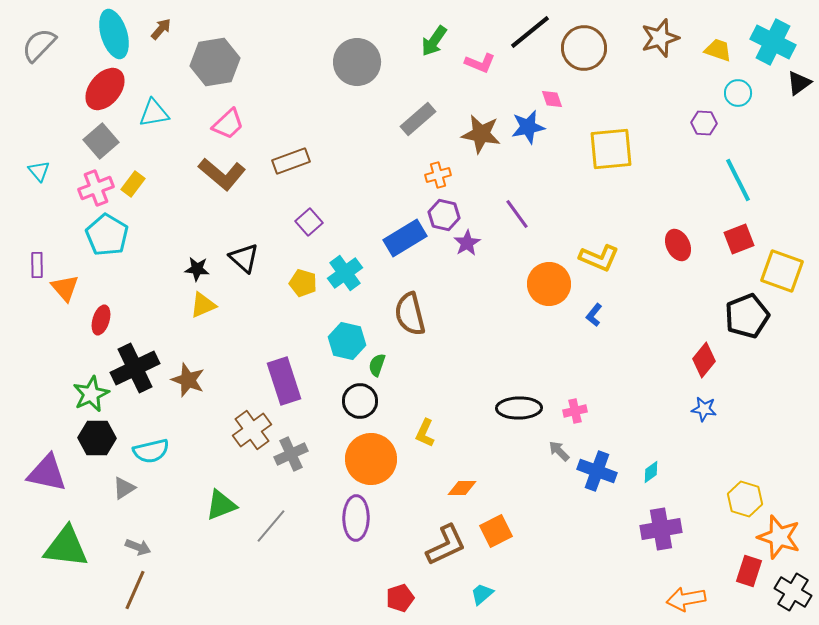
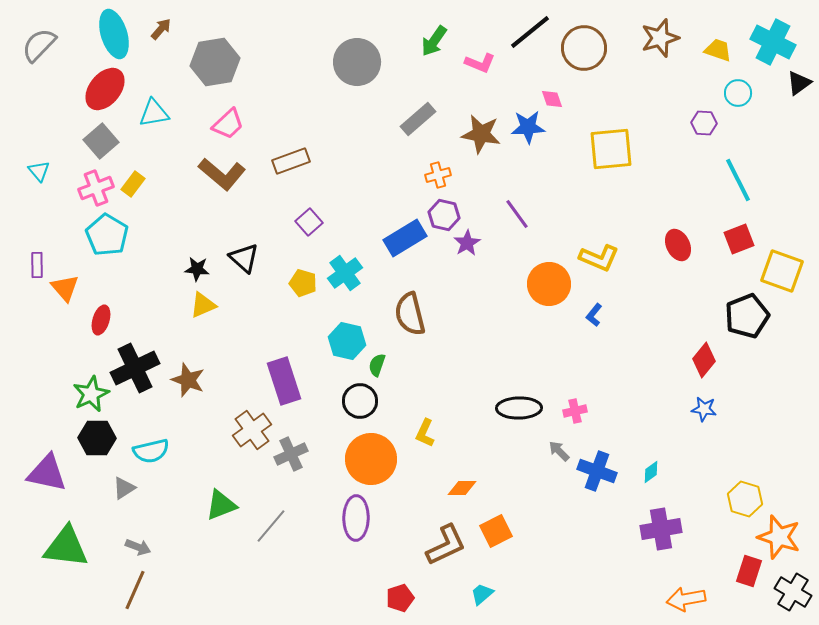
blue star at (528, 127): rotated 8 degrees clockwise
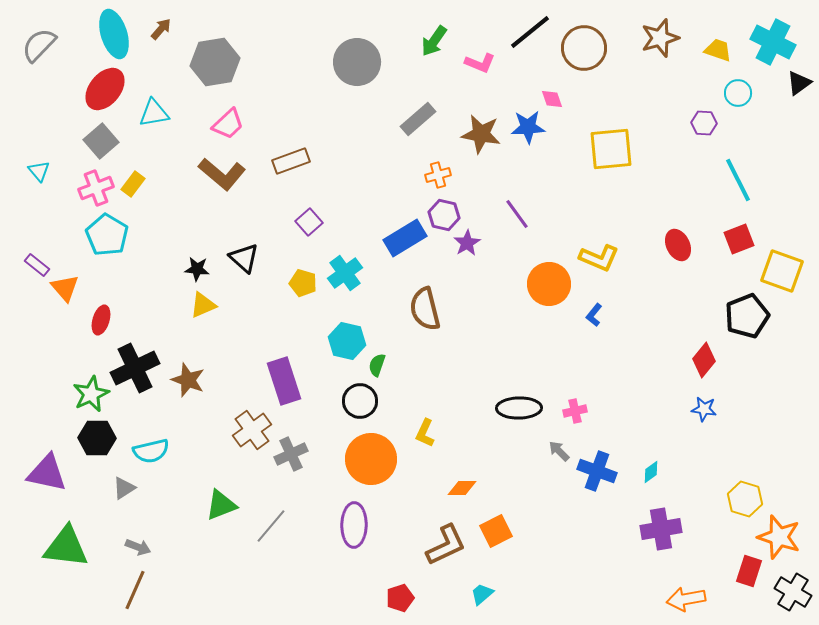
purple rectangle at (37, 265): rotated 50 degrees counterclockwise
brown semicircle at (410, 314): moved 15 px right, 5 px up
purple ellipse at (356, 518): moved 2 px left, 7 px down
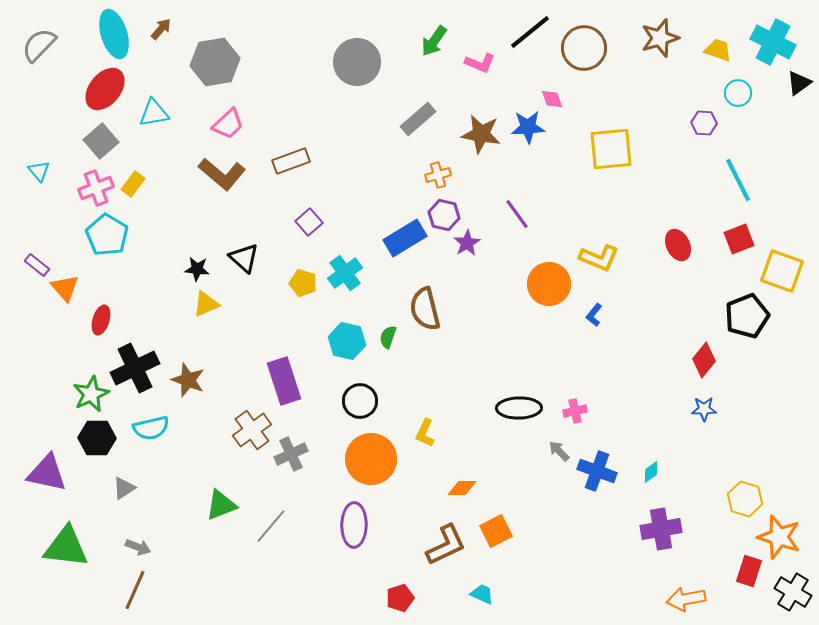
yellow triangle at (203, 305): moved 3 px right, 1 px up
green semicircle at (377, 365): moved 11 px right, 28 px up
blue star at (704, 409): rotated 10 degrees counterclockwise
cyan semicircle at (151, 451): moved 23 px up
cyan trapezoid at (482, 594): rotated 65 degrees clockwise
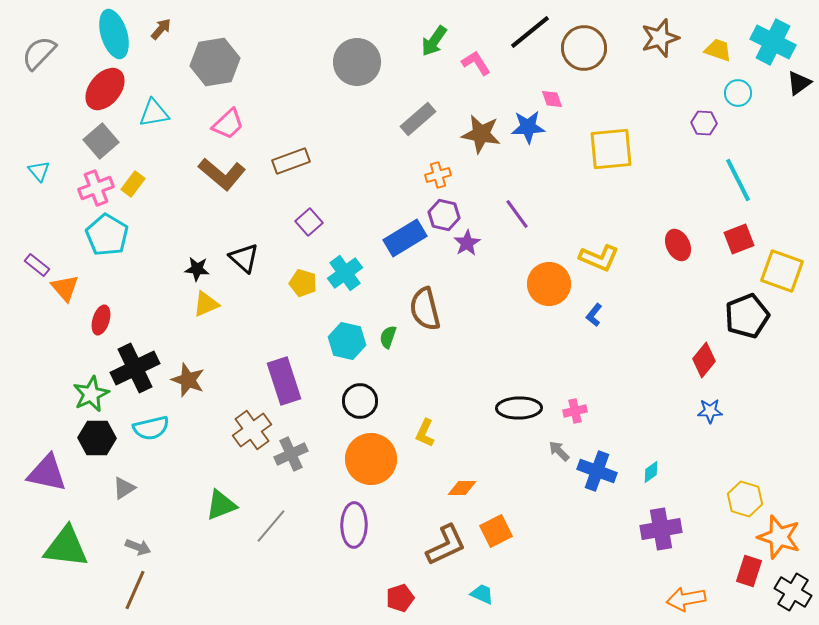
gray semicircle at (39, 45): moved 8 px down
pink L-shape at (480, 63): moved 4 px left; rotated 144 degrees counterclockwise
blue star at (704, 409): moved 6 px right, 2 px down
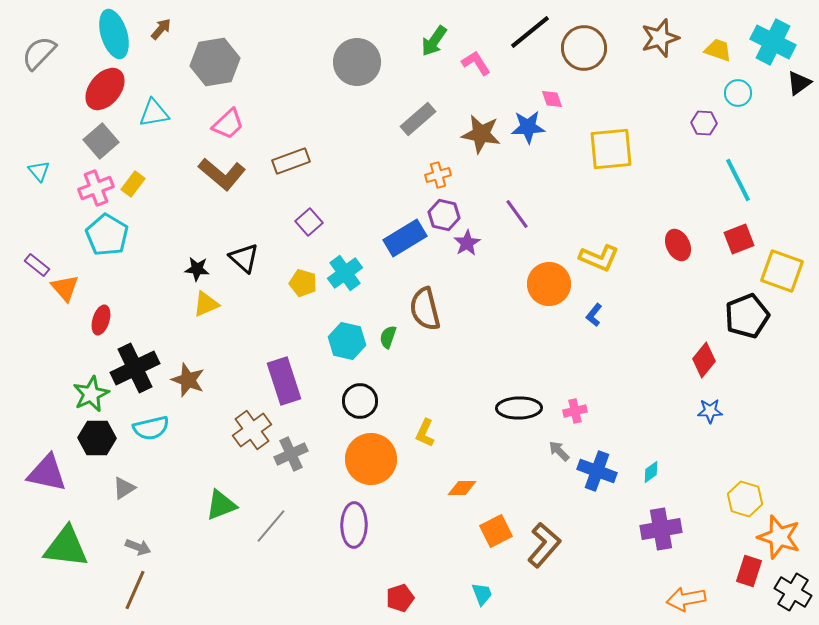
brown L-shape at (446, 545): moved 98 px right; rotated 24 degrees counterclockwise
cyan trapezoid at (482, 594): rotated 45 degrees clockwise
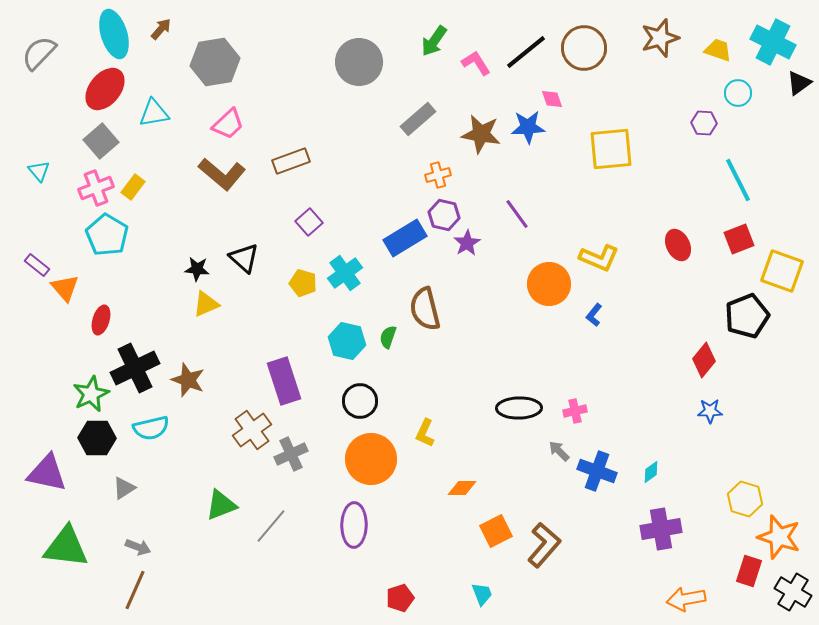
black line at (530, 32): moved 4 px left, 20 px down
gray circle at (357, 62): moved 2 px right
yellow rectangle at (133, 184): moved 3 px down
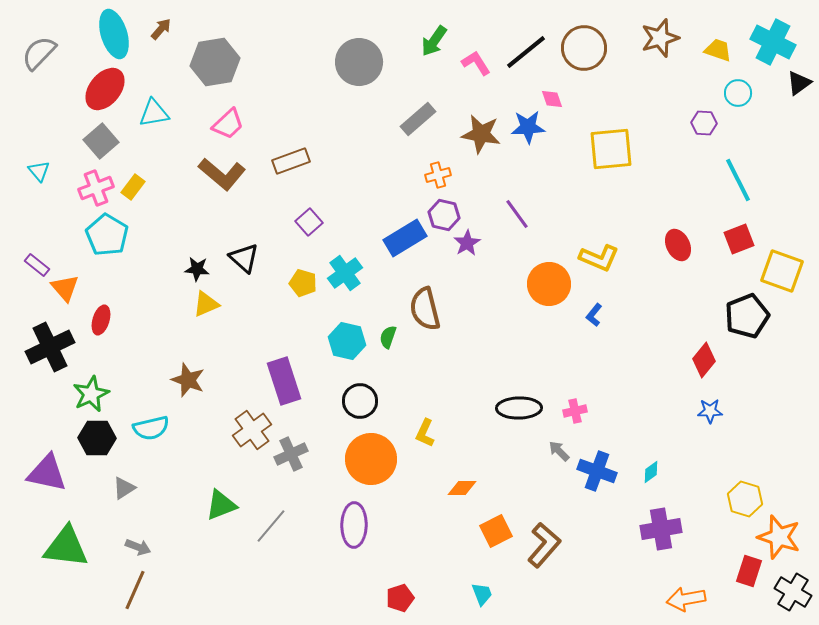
black cross at (135, 368): moved 85 px left, 21 px up
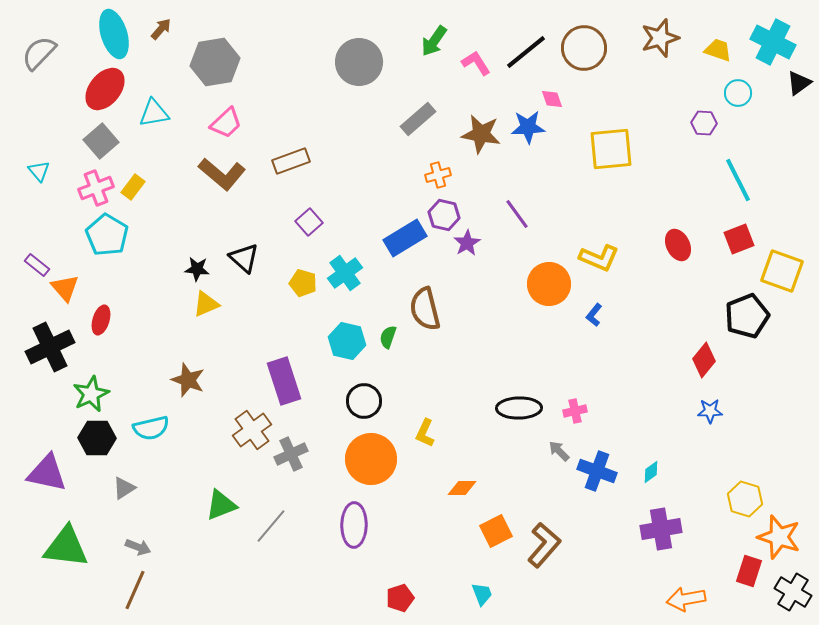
pink trapezoid at (228, 124): moved 2 px left, 1 px up
black circle at (360, 401): moved 4 px right
